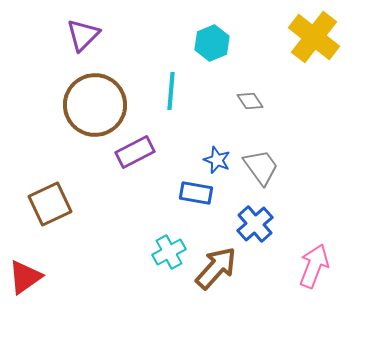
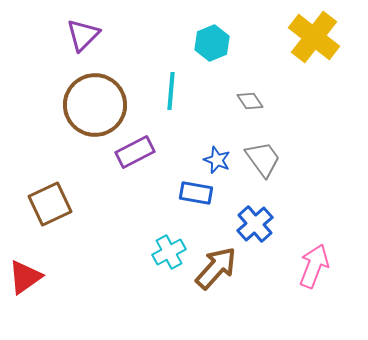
gray trapezoid: moved 2 px right, 8 px up
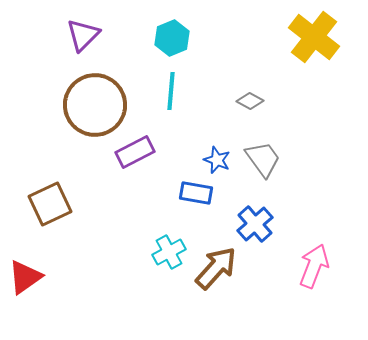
cyan hexagon: moved 40 px left, 5 px up
gray diamond: rotated 28 degrees counterclockwise
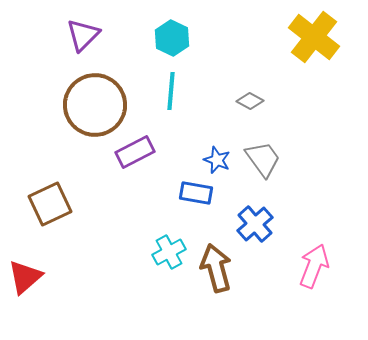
cyan hexagon: rotated 12 degrees counterclockwise
brown arrow: rotated 57 degrees counterclockwise
red triangle: rotated 6 degrees counterclockwise
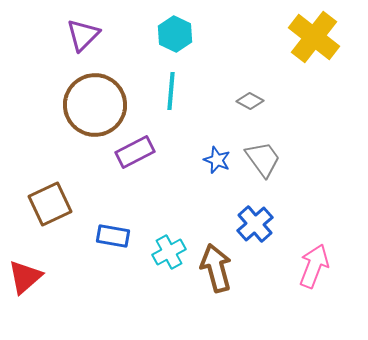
cyan hexagon: moved 3 px right, 4 px up
blue rectangle: moved 83 px left, 43 px down
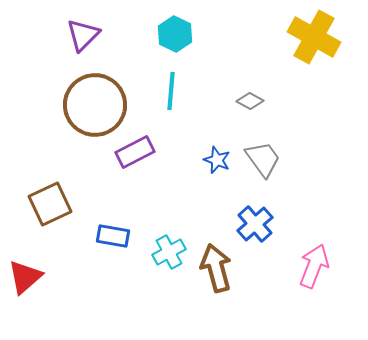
yellow cross: rotated 9 degrees counterclockwise
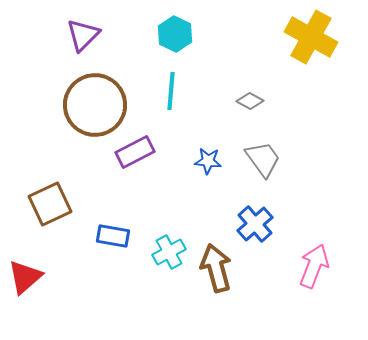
yellow cross: moved 3 px left
blue star: moved 9 px left, 1 px down; rotated 16 degrees counterclockwise
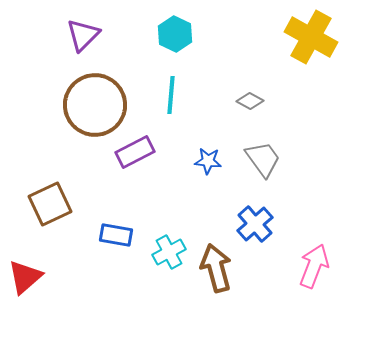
cyan line: moved 4 px down
blue rectangle: moved 3 px right, 1 px up
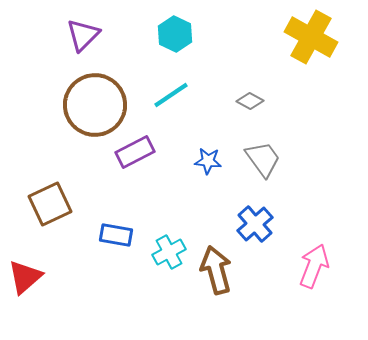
cyan line: rotated 51 degrees clockwise
brown arrow: moved 2 px down
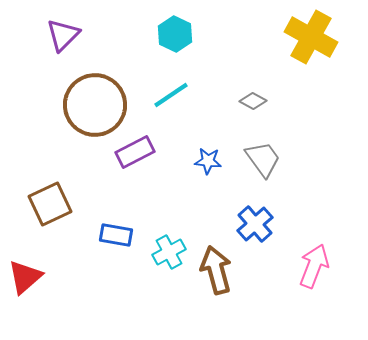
purple triangle: moved 20 px left
gray diamond: moved 3 px right
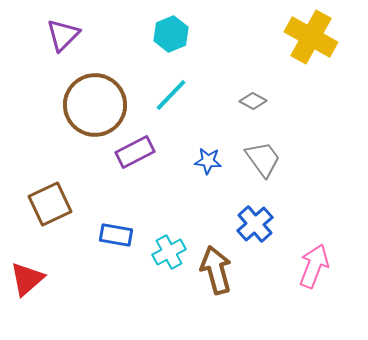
cyan hexagon: moved 4 px left; rotated 12 degrees clockwise
cyan line: rotated 12 degrees counterclockwise
red triangle: moved 2 px right, 2 px down
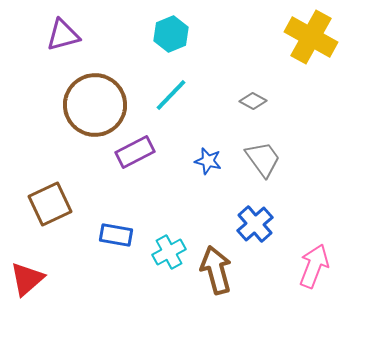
purple triangle: rotated 30 degrees clockwise
blue star: rotated 8 degrees clockwise
